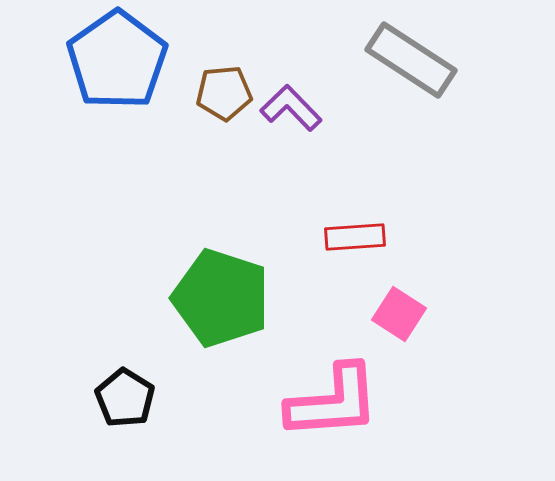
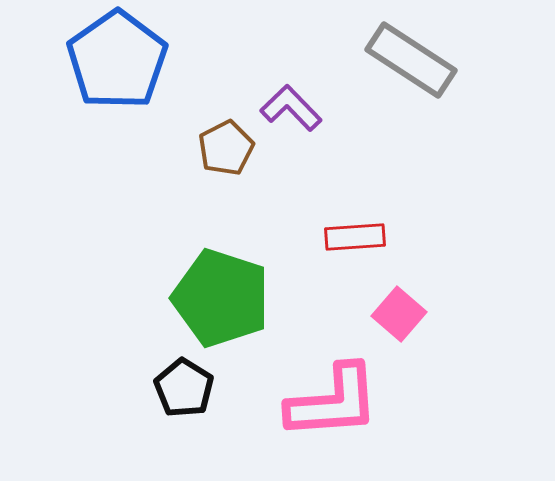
brown pentagon: moved 2 px right, 55 px down; rotated 22 degrees counterclockwise
pink square: rotated 8 degrees clockwise
black pentagon: moved 59 px right, 10 px up
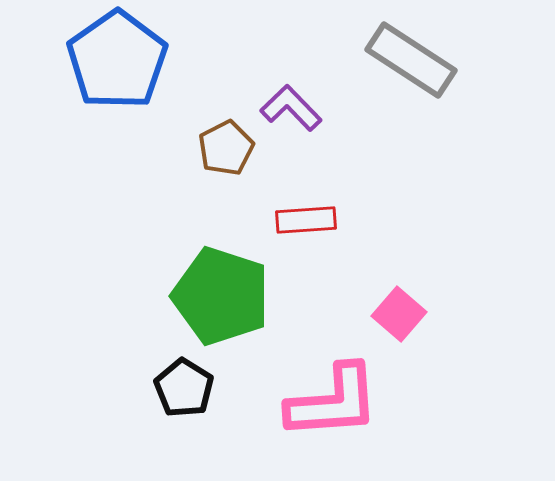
red rectangle: moved 49 px left, 17 px up
green pentagon: moved 2 px up
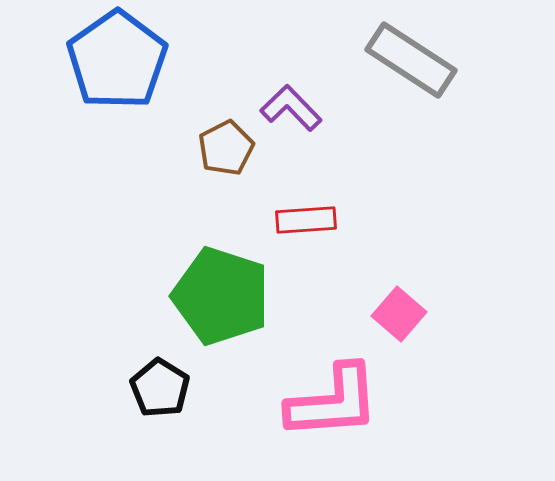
black pentagon: moved 24 px left
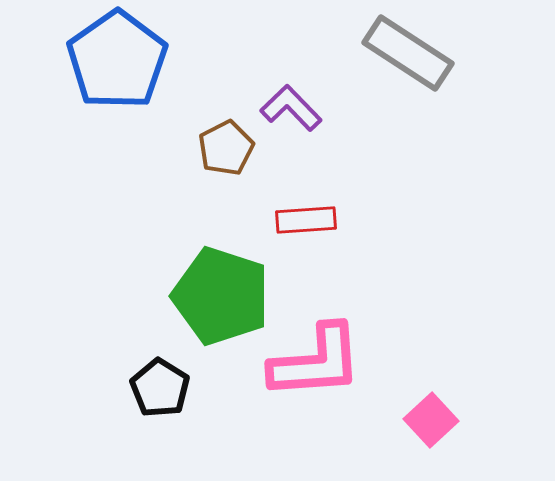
gray rectangle: moved 3 px left, 7 px up
pink square: moved 32 px right, 106 px down; rotated 6 degrees clockwise
pink L-shape: moved 17 px left, 40 px up
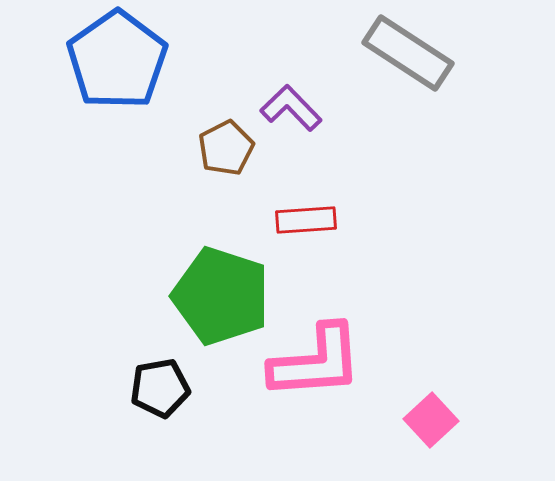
black pentagon: rotated 30 degrees clockwise
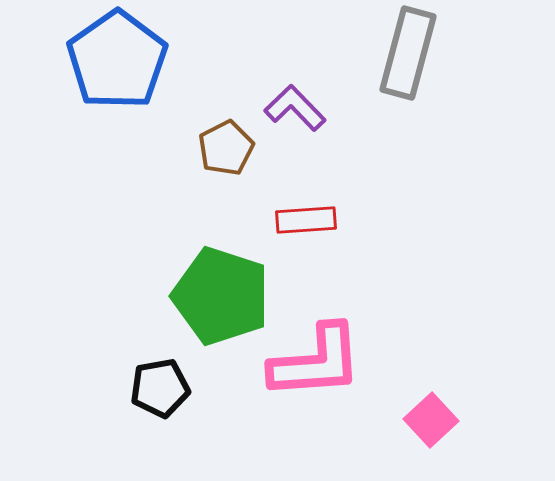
gray rectangle: rotated 72 degrees clockwise
purple L-shape: moved 4 px right
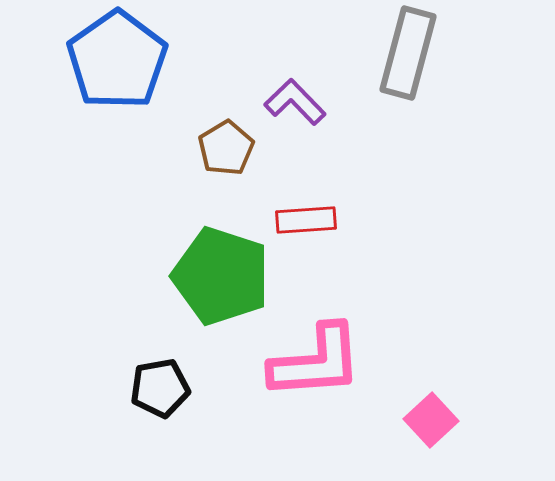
purple L-shape: moved 6 px up
brown pentagon: rotated 4 degrees counterclockwise
green pentagon: moved 20 px up
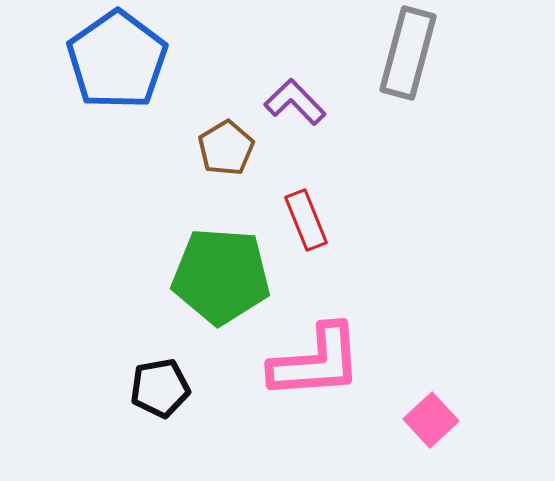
red rectangle: rotated 72 degrees clockwise
green pentagon: rotated 14 degrees counterclockwise
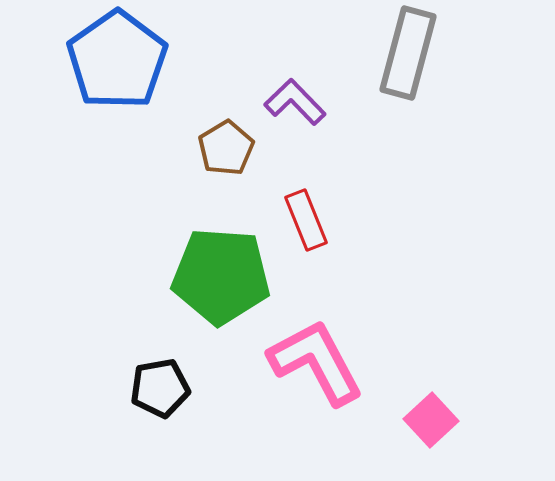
pink L-shape: rotated 114 degrees counterclockwise
